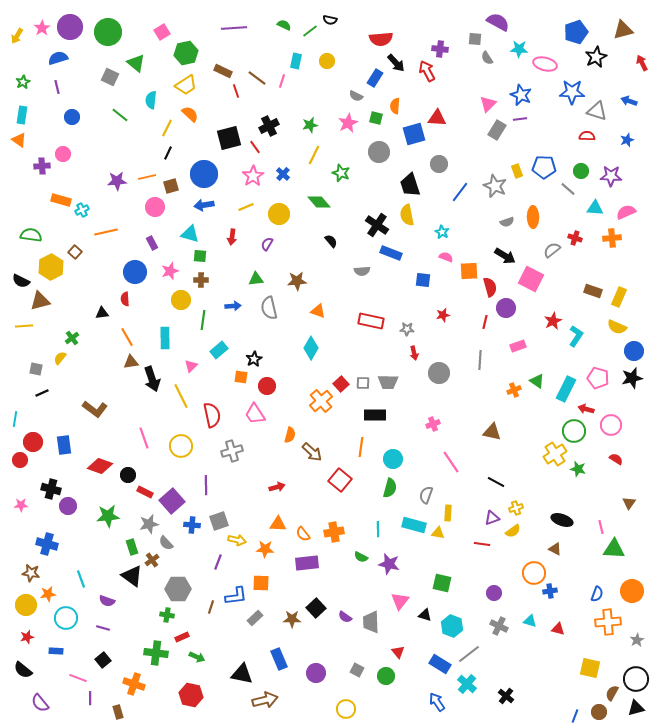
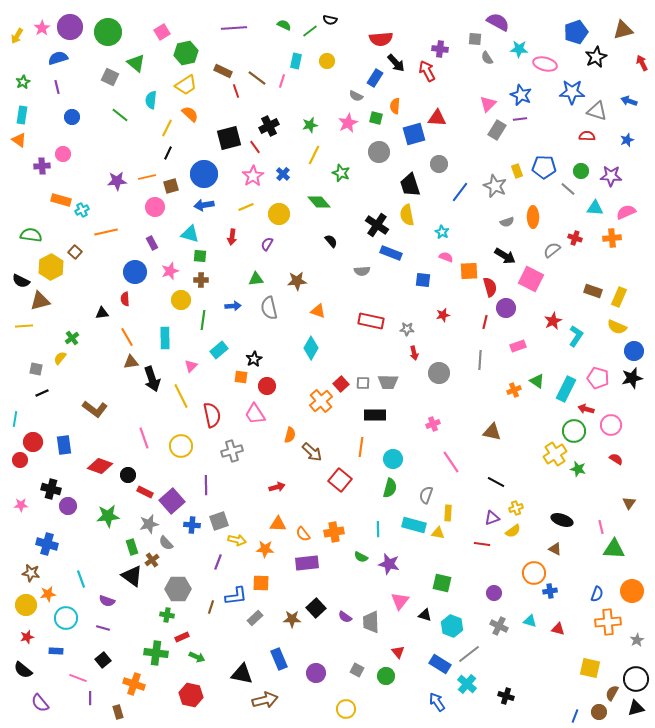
black cross at (506, 696): rotated 21 degrees counterclockwise
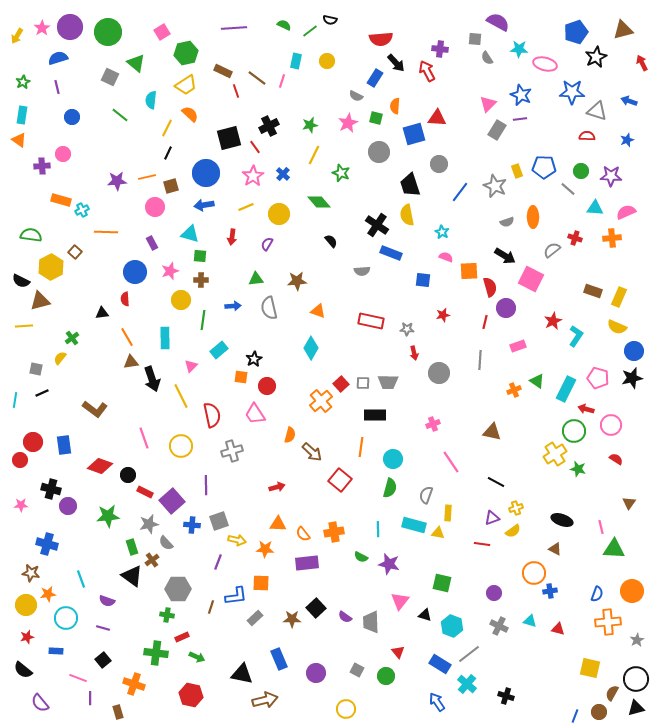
blue circle at (204, 174): moved 2 px right, 1 px up
orange line at (106, 232): rotated 15 degrees clockwise
cyan line at (15, 419): moved 19 px up
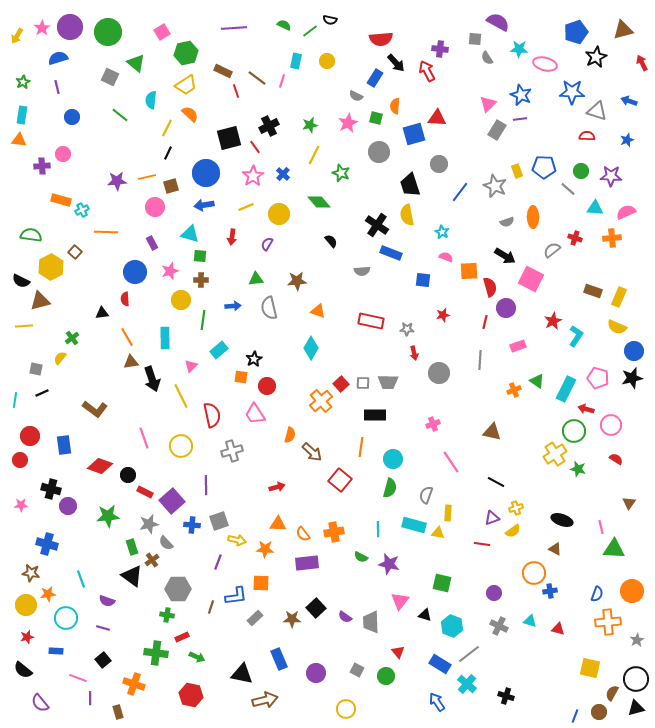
orange triangle at (19, 140): rotated 28 degrees counterclockwise
red circle at (33, 442): moved 3 px left, 6 px up
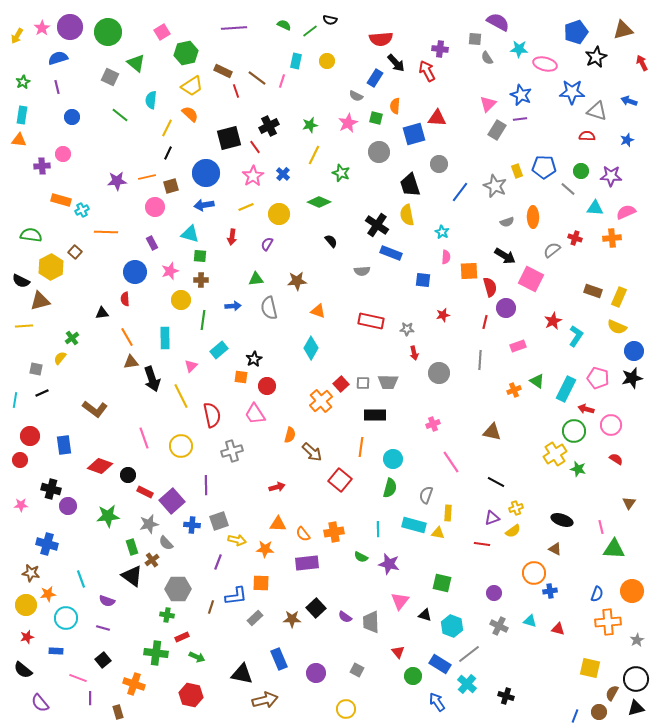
yellow trapezoid at (186, 85): moved 6 px right, 1 px down
green diamond at (319, 202): rotated 25 degrees counterclockwise
pink semicircle at (446, 257): rotated 72 degrees clockwise
green circle at (386, 676): moved 27 px right
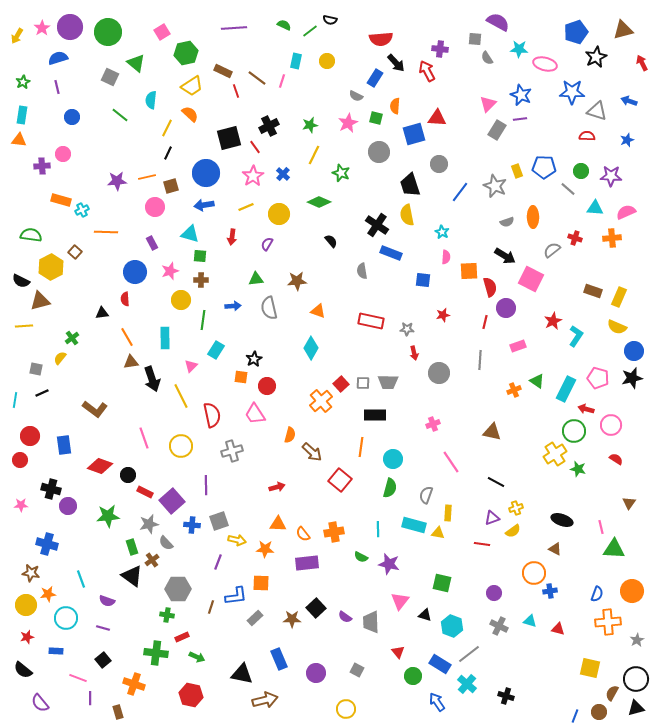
gray semicircle at (362, 271): rotated 84 degrees clockwise
cyan rectangle at (219, 350): moved 3 px left; rotated 18 degrees counterclockwise
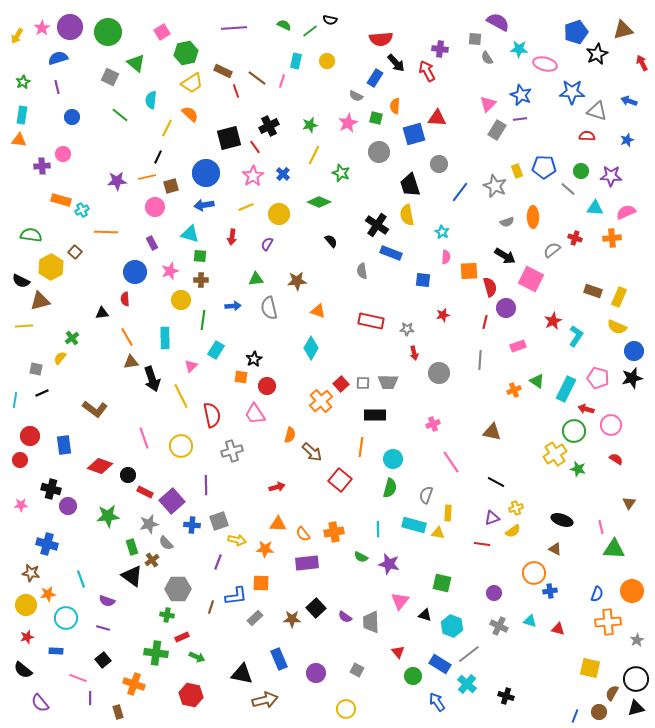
black star at (596, 57): moved 1 px right, 3 px up
yellow trapezoid at (192, 86): moved 3 px up
black line at (168, 153): moved 10 px left, 4 px down
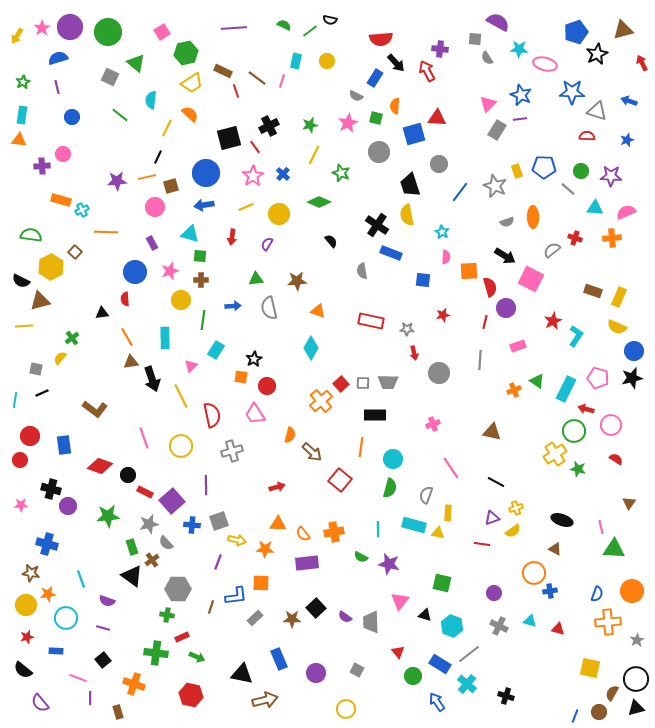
pink line at (451, 462): moved 6 px down
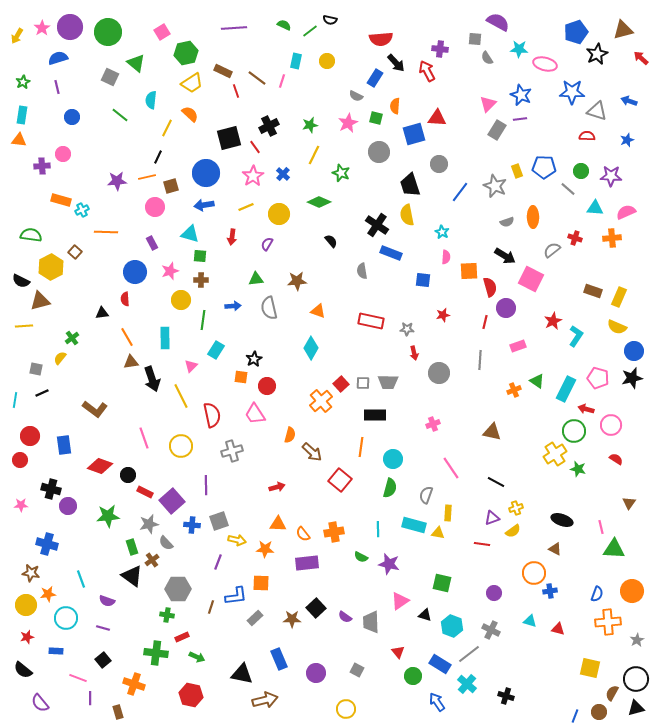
red arrow at (642, 63): moved 1 px left, 5 px up; rotated 21 degrees counterclockwise
pink triangle at (400, 601): rotated 18 degrees clockwise
gray cross at (499, 626): moved 8 px left, 4 px down
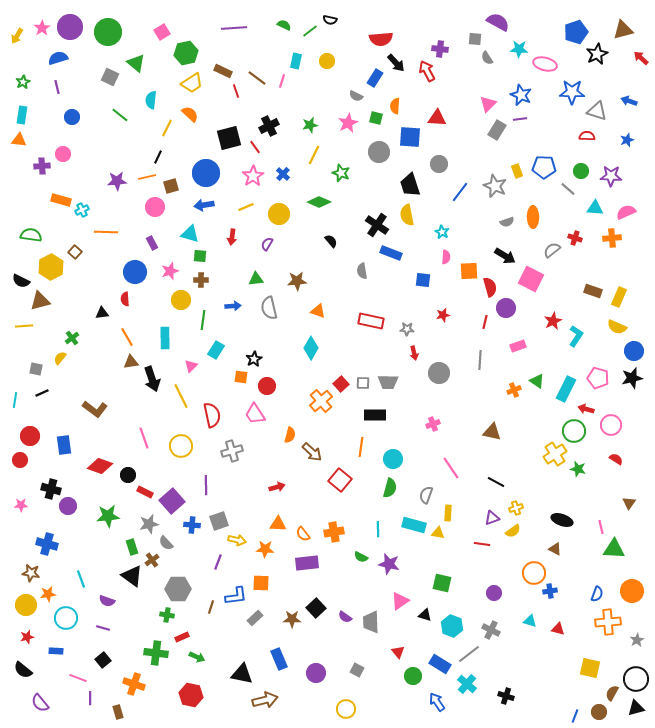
blue square at (414, 134): moved 4 px left, 3 px down; rotated 20 degrees clockwise
